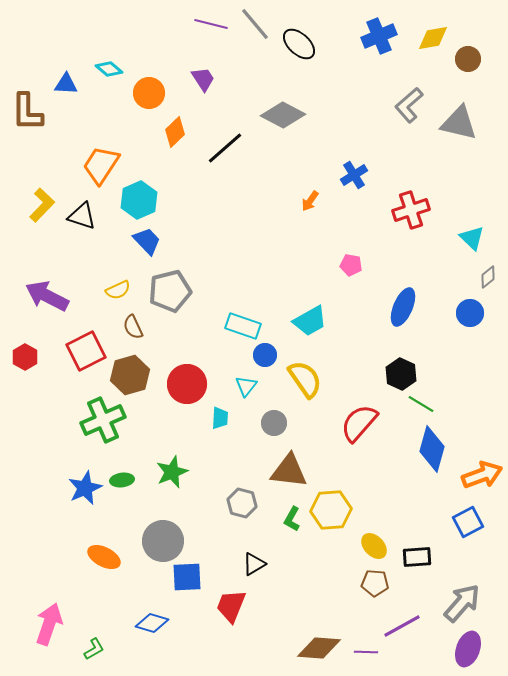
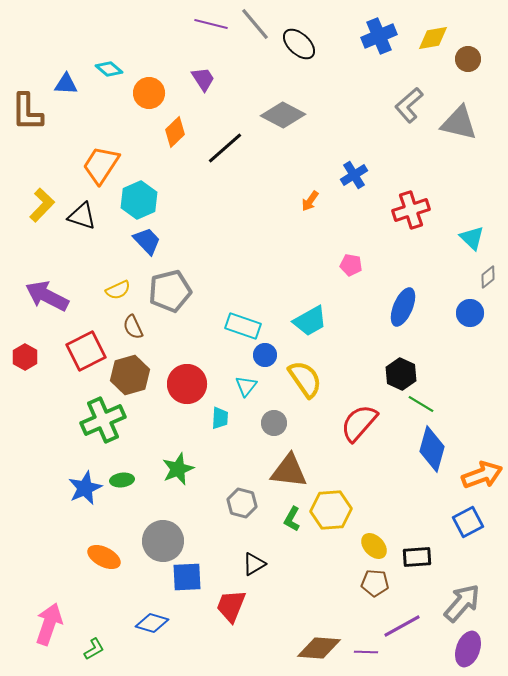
green star at (172, 472): moved 6 px right, 3 px up
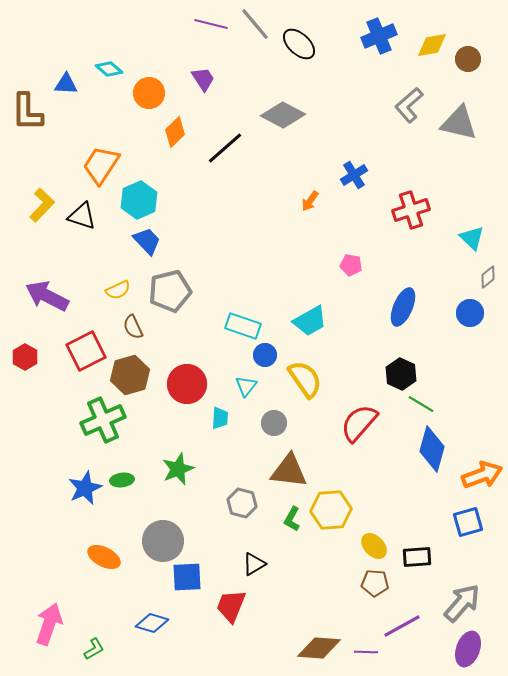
yellow diamond at (433, 38): moved 1 px left, 7 px down
blue square at (468, 522): rotated 12 degrees clockwise
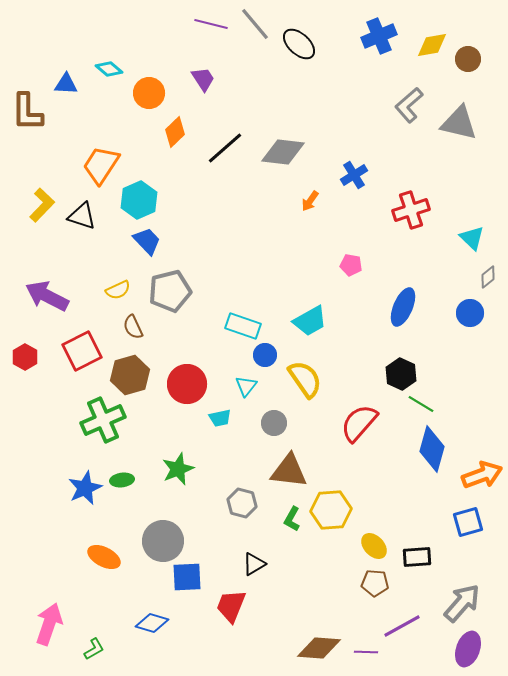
gray diamond at (283, 115): moved 37 px down; rotated 21 degrees counterclockwise
red square at (86, 351): moved 4 px left
cyan trapezoid at (220, 418): rotated 75 degrees clockwise
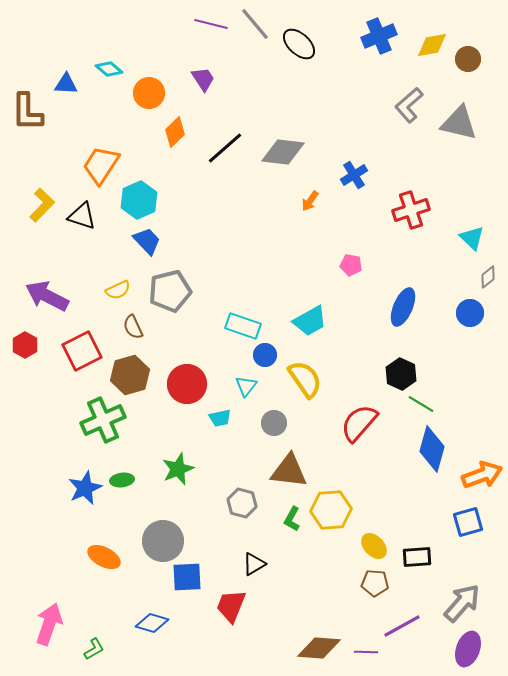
red hexagon at (25, 357): moved 12 px up
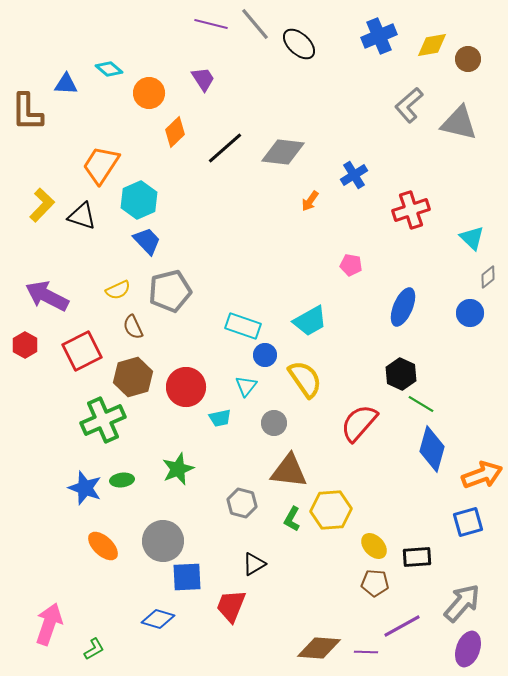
brown hexagon at (130, 375): moved 3 px right, 2 px down
red circle at (187, 384): moved 1 px left, 3 px down
blue star at (85, 488): rotated 28 degrees counterclockwise
orange ellipse at (104, 557): moved 1 px left, 11 px up; rotated 16 degrees clockwise
blue diamond at (152, 623): moved 6 px right, 4 px up
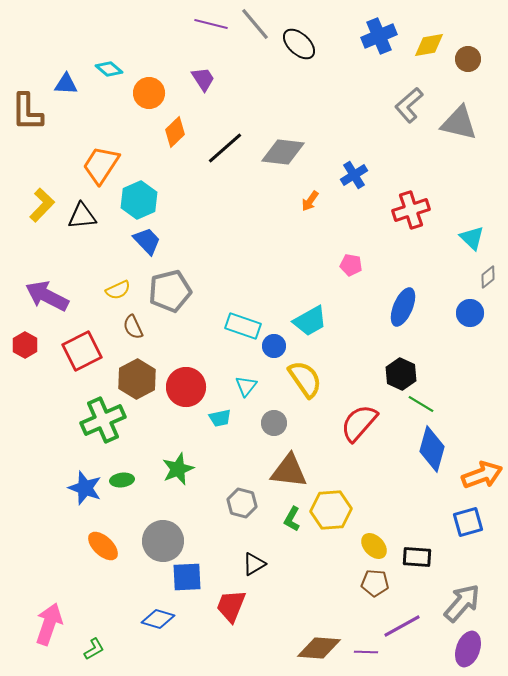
yellow diamond at (432, 45): moved 3 px left
black triangle at (82, 216): rotated 24 degrees counterclockwise
blue circle at (265, 355): moved 9 px right, 9 px up
brown hexagon at (133, 377): moved 4 px right, 2 px down; rotated 12 degrees counterclockwise
black rectangle at (417, 557): rotated 8 degrees clockwise
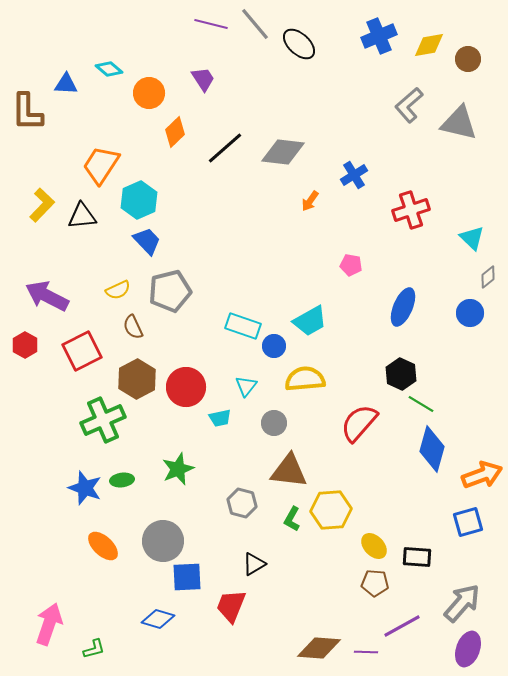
yellow semicircle at (305, 379): rotated 60 degrees counterclockwise
green L-shape at (94, 649): rotated 15 degrees clockwise
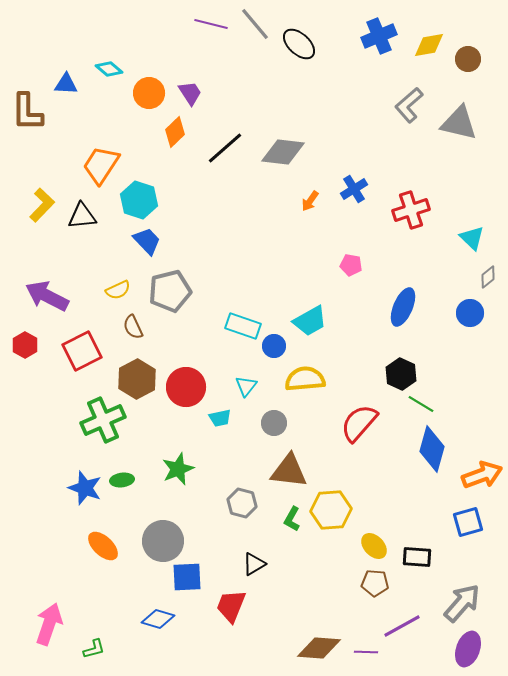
purple trapezoid at (203, 79): moved 13 px left, 14 px down
blue cross at (354, 175): moved 14 px down
cyan hexagon at (139, 200): rotated 18 degrees counterclockwise
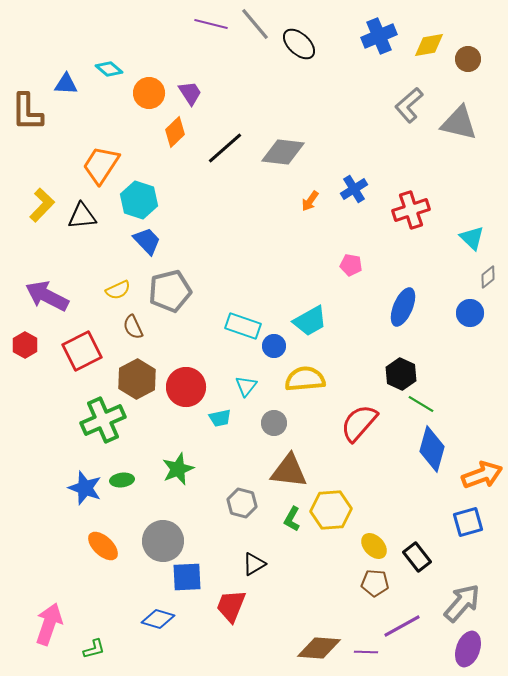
black rectangle at (417, 557): rotated 48 degrees clockwise
